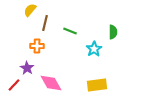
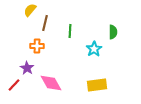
green line: rotated 72 degrees clockwise
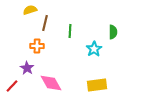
yellow semicircle: rotated 32 degrees clockwise
red line: moved 2 px left, 1 px down
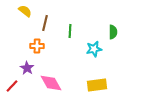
yellow semicircle: moved 5 px left, 1 px down; rotated 56 degrees clockwise
cyan star: rotated 21 degrees clockwise
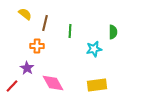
yellow semicircle: moved 3 px down
pink diamond: moved 2 px right
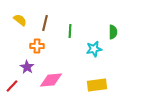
yellow semicircle: moved 5 px left, 6 px down
purple star: moved 1 px up
pink diamond: moved 2 px left, 3 px up; rotated 65 degrees counterclockwise
